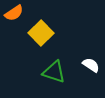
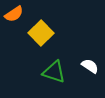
orange semicircle: moved 1 px down
white semicircle: moved 1 px left, 1 px down
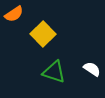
yellow square: moved 2 px right, 1 px down
white semicircle: moved 2 px right, 3 px down
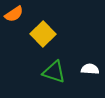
white semicircle: moved 2 px left; rotated 30 degrees counterclockwise
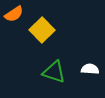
yellow square: moved 1 px left, 4 px up
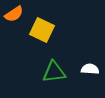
yellow square: rotated 20 degrees counterclockwise
green triangle: rotated 25 degrees counterclockwise
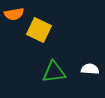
orange semicircle: rotated 24 degrees clockwise
yellow square: moved 3 px left
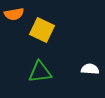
yellow square: moved 3 px right
green triangle: moved 14 px left
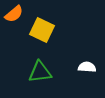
orange semicircle: rotated 30 degrees counterclockwise
white semicircle: moved 3 px left, 2 px up
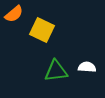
green triangle: moved 16 px right, 1 px up
